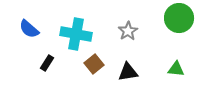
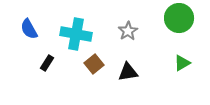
blue semicircle: rotated 20 degrees clockwise
green triangle: moved 6 px right, 6 px up; rotated 36 degrees counterclockwise
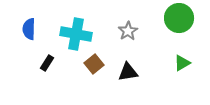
blue semicircle: rotated 30 degrees clockwise
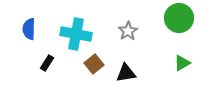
black triangle: moved 2 px left, 1 px down
